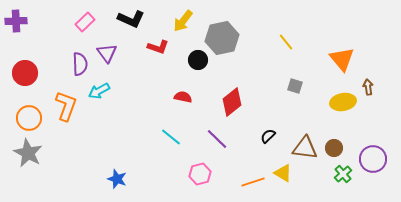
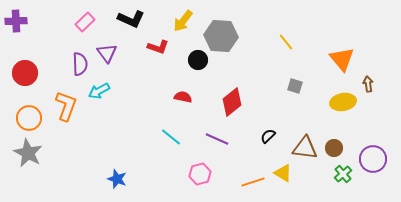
gray hexagon: moved 1 px left, 2 px up; rotated 16 degrees clockwise
brown arrow: moved 3 px up
purple line: rotated 20 degrees counterclockwise
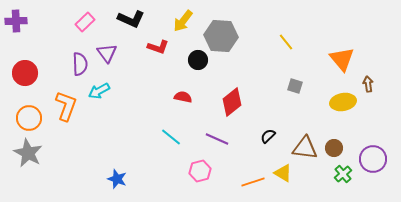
pink hexagon: moved 3 px up
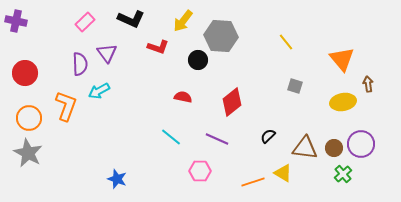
purple cross: rotated 15 degrees clockwise
purple circle: moved 12 px left, 15 px up
pink hexagon: rotated 15 degrees clockwise
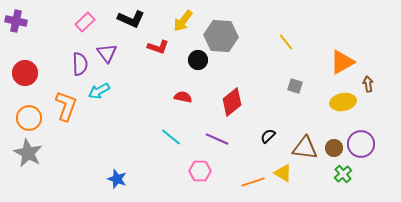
orange triangle: moved 3 px down; rotated 40 degrees clockwise
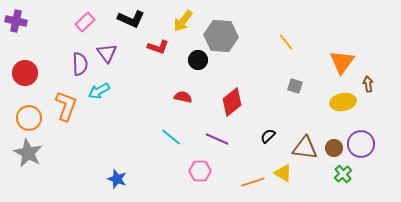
orange triangle: rotated 24 degrees counterclockwise
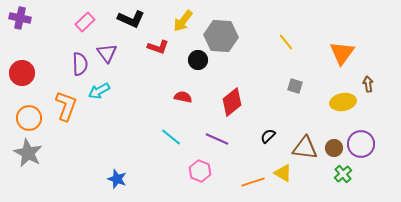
purple cross: moved 4 px right, 3 px up
orange triangle: moved 9 px up
red circle: moved 3 px left
pink hexagon: rotated 20 degrees clockwise
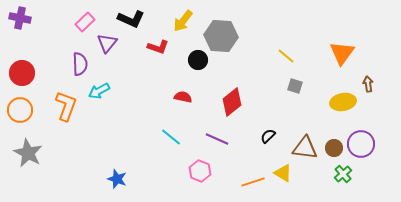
yellow line: moved 14 px down; rotated 12 degrees counterclockwise
purple triangle: moved 10 px up; rotated 15 degrees clockwise
orange circle: moved 9 px left, 8 px up
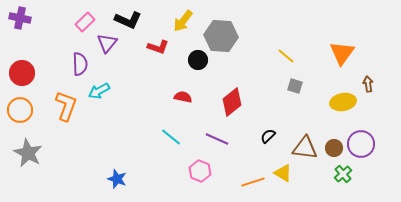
black L-shape: moved 3 px left, 1 px down
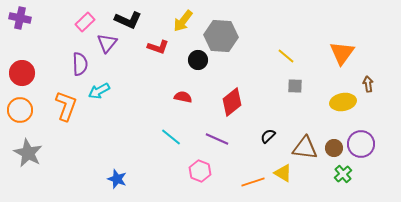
gray square: rotated 14 degrees counterclockwise
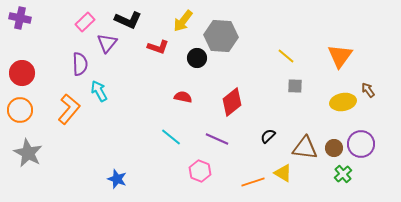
orange triangle: moved 2 px left, 3 px down
black circle: moved 1 px left, 2 px up
brown arrow: moved 6 px down; rotated 28 degrees counterclockwise
cyan arrow: rotated 90 degrees clockwise
orange L-shape: moved 3 px right, 3 px down; rotated 20 degrees clockwise
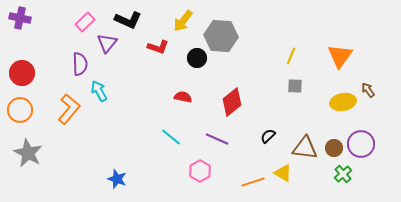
yellow line: moved 5 px right; rotated 72 degrees clockwise
pink hexagon: rotated 10 degrees clockwise
